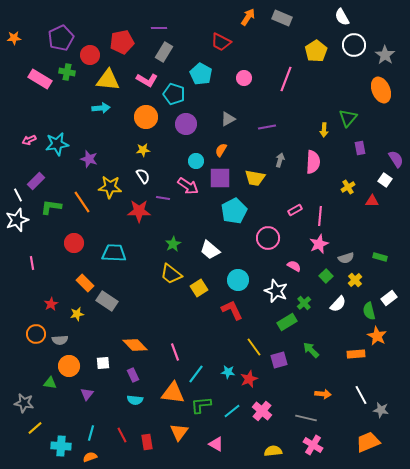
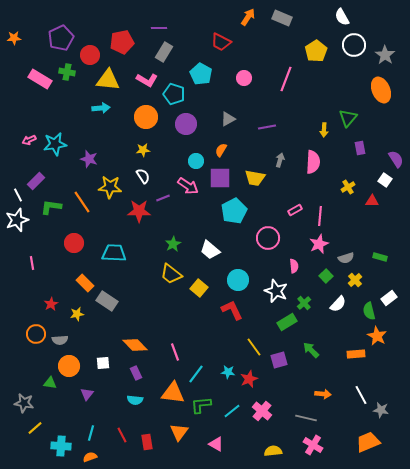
cyan star at (57, 144): moved 2 px left
purple line at (163, 198): rotated 32 degrees counterclockwise
pink semicircle at (294, 266): rotated 56 degrees clockwise
yellow square at (199, 288): rotated 18 degrees counterclockwise
purple rectangle at (133, 375): moved 3 px right, 2 px up
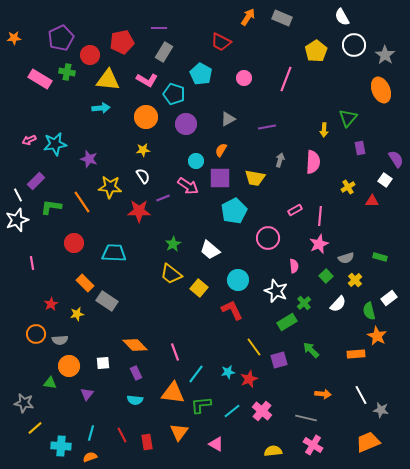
cyan star at (228, 372): rotated 16 degrees counterclockwise
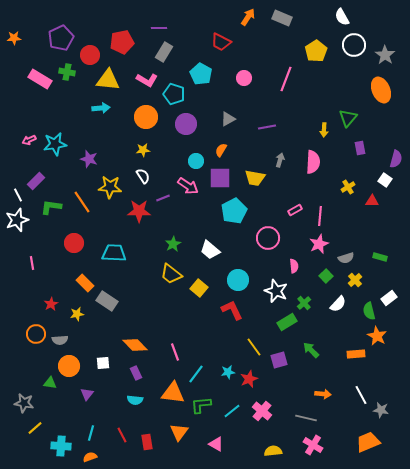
purple semicircle at (396, 159): rotated 48 degrees clockwise
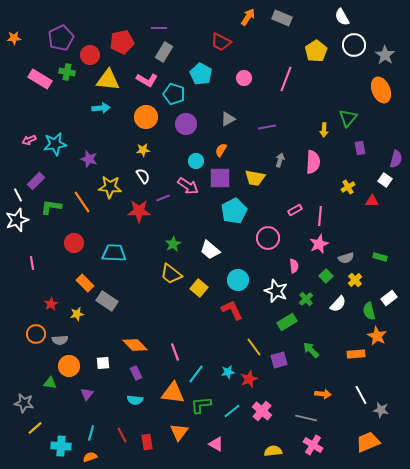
green cross at (304, 303): moved 2 px right, 4 px up
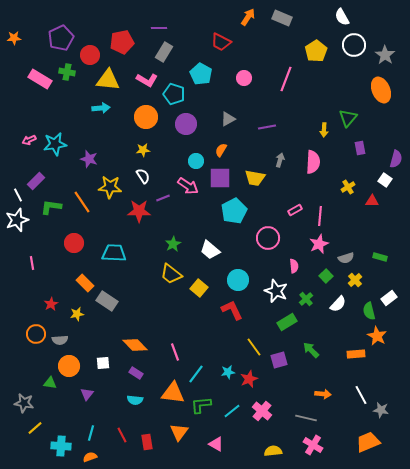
purple rectangle at (136, 373): rotated 32 degrees counterclockwise
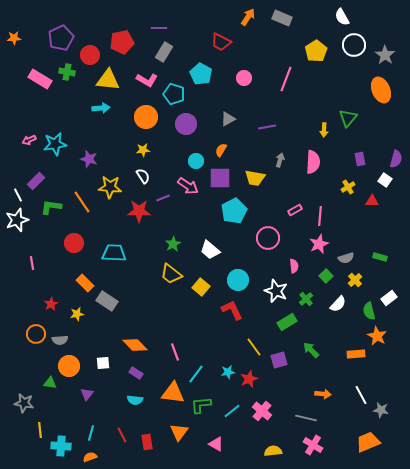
purple rectangle at (360, 148): moved 11 px down
yellow square at (199, 288): moved 2 px right, 1 px up
yellow line at (35, 428): moved 5 px right, 2 px down; rotated 56 degrees counterclockwise
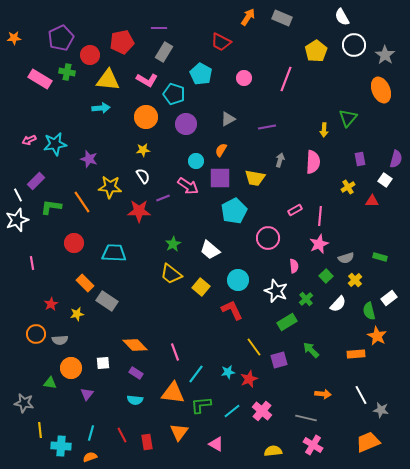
orange circle at (69, 366): moved 2 px right, 2 px down
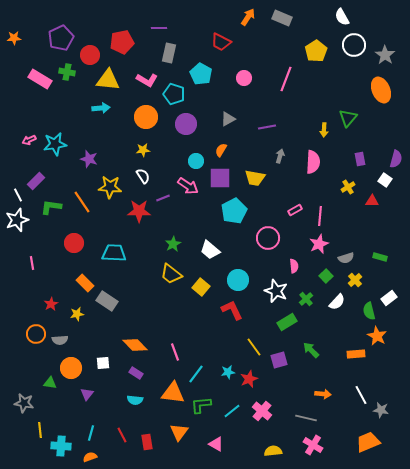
gray rectangle at (164, 52): moved 5 px right, 1 px down; rotated 18 degrees counterclockwise
gray arrow at (280, 160): moved 4 px up
white semicircle at (338, 304): moved 1 px left, 2 px up
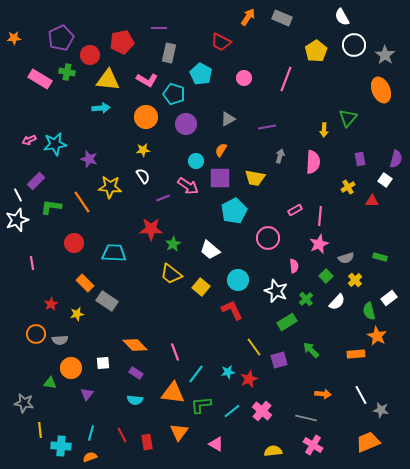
red star at (139, 211): moved 12 px right, 18 px down
